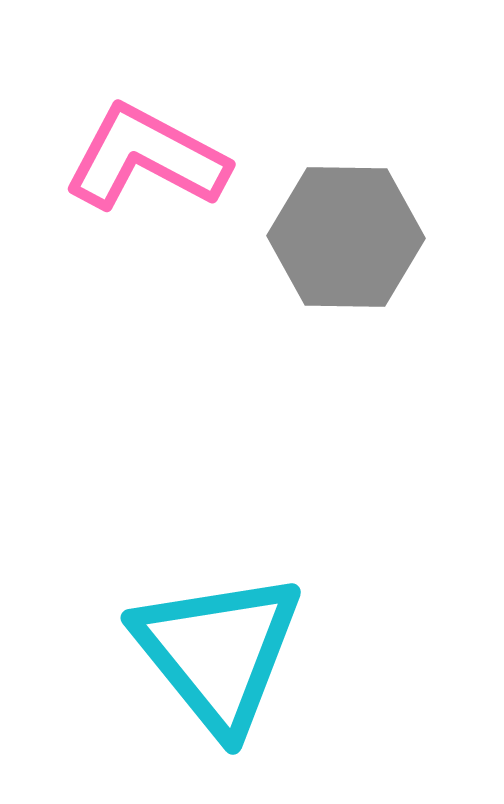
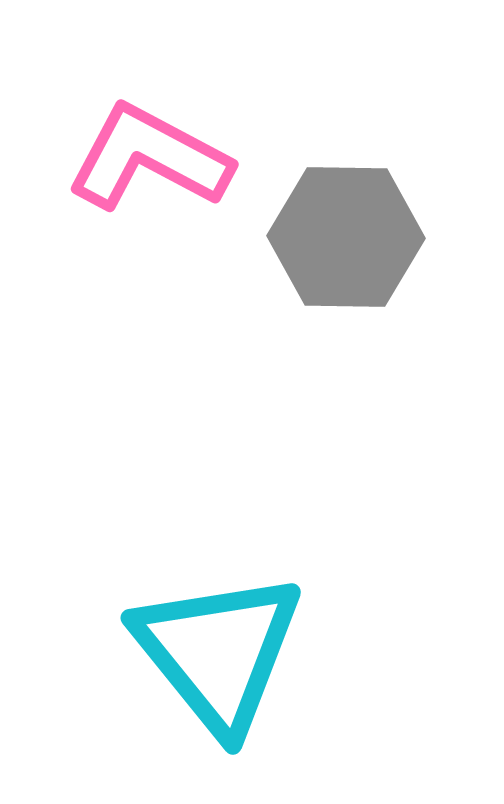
pink L-shape: moved 3 px right
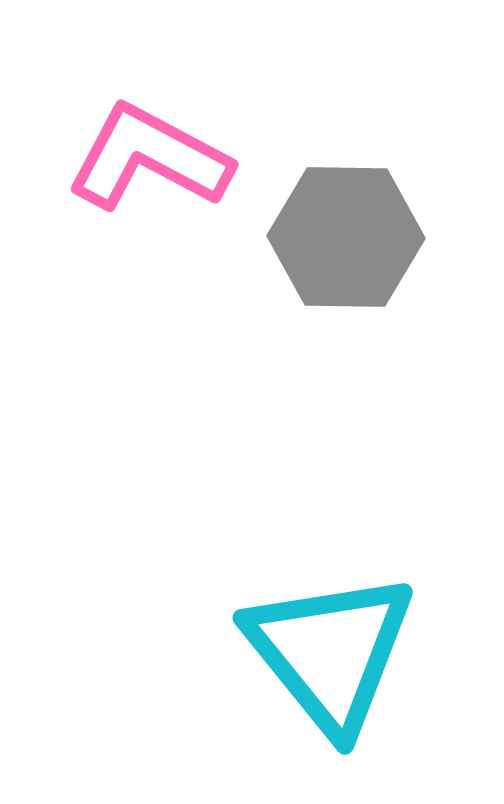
cyan triangle: moved 112 px right
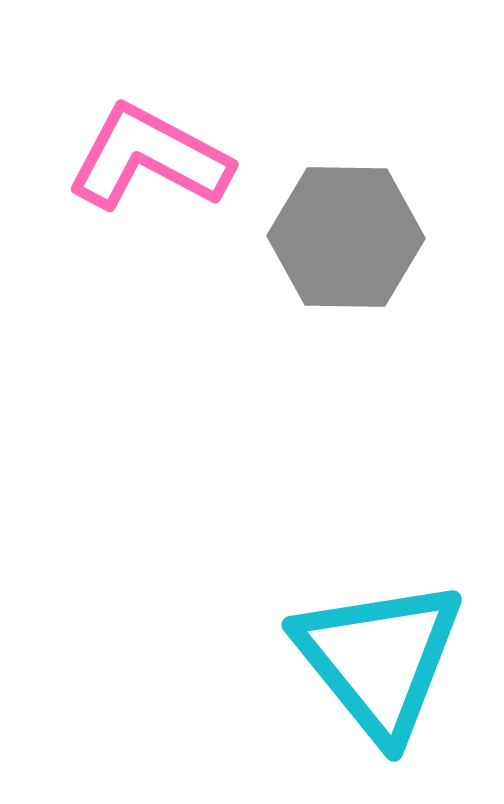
cyan triangle: moved 49 px right, 7 px down
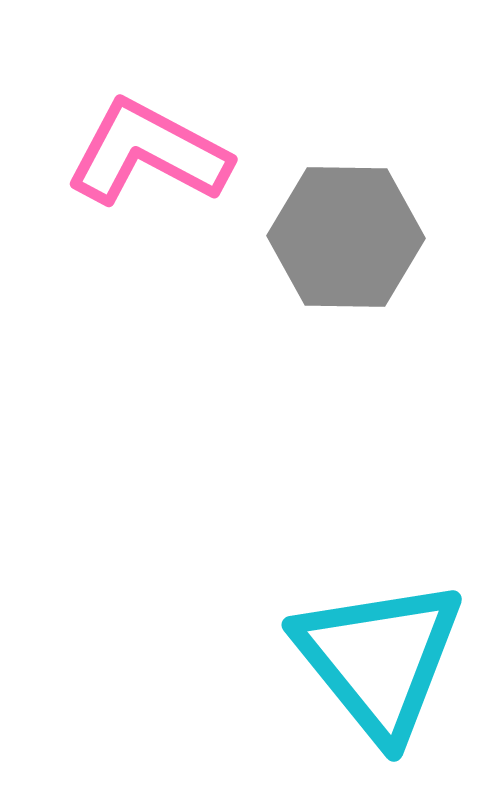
pink L-shape: moved 1 px left, 5 px up
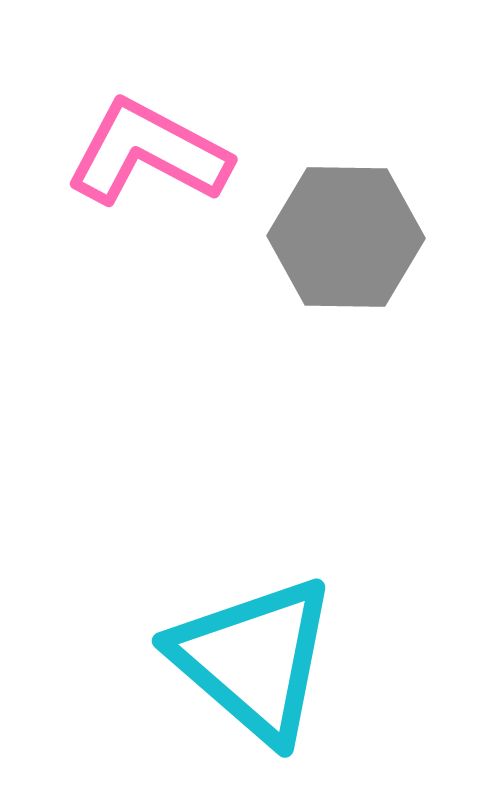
cyan triangle: moved 125 px left; rotated 10 degrees counterclockwise
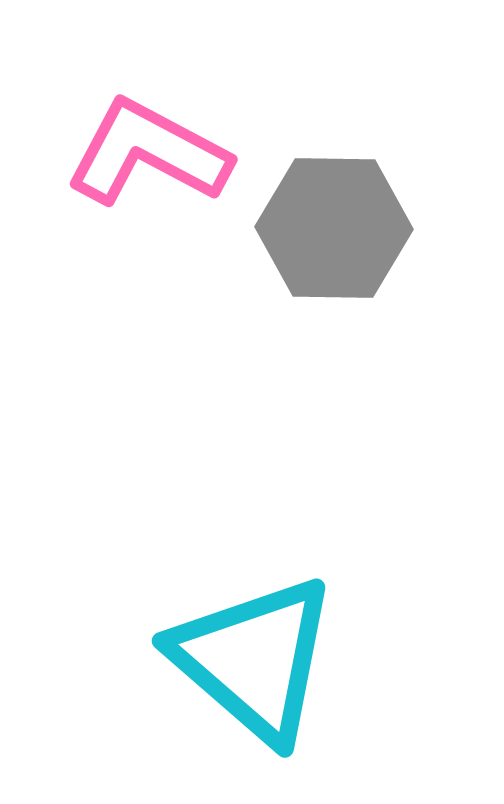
gray hexagon: moved 12 px left, 9 px up
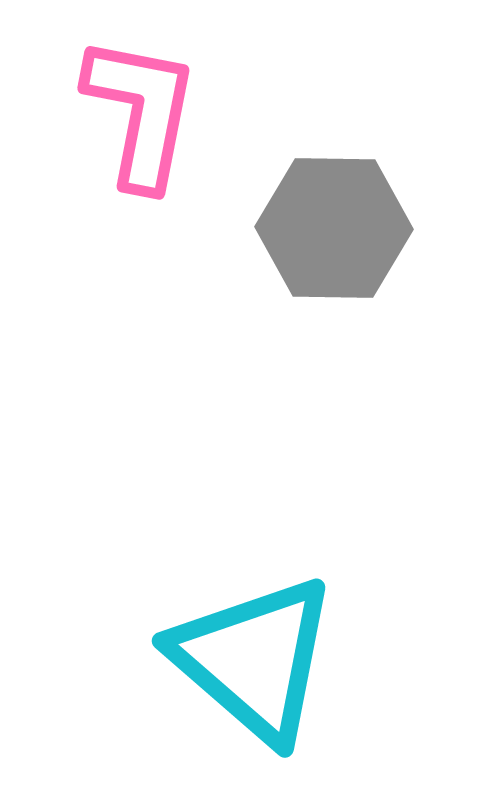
pink L-shape: moved 7 px left, 41 px up; rotated 73 degrees clockwise
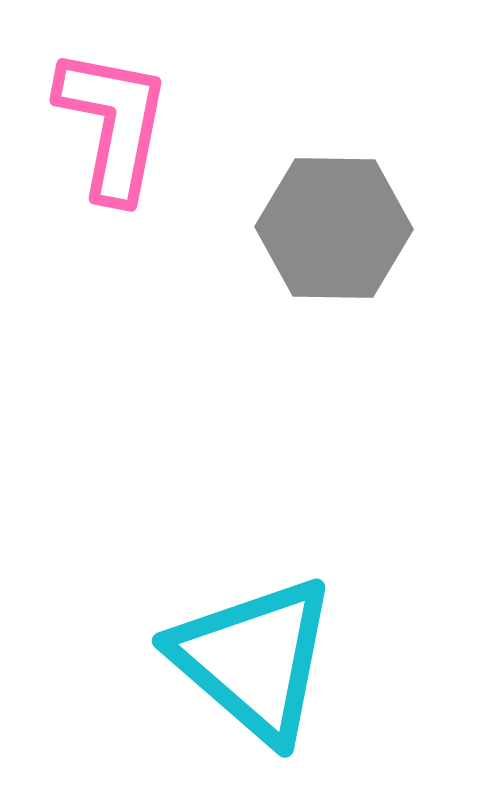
pink L-shape: moved 28 px left, 12 px down
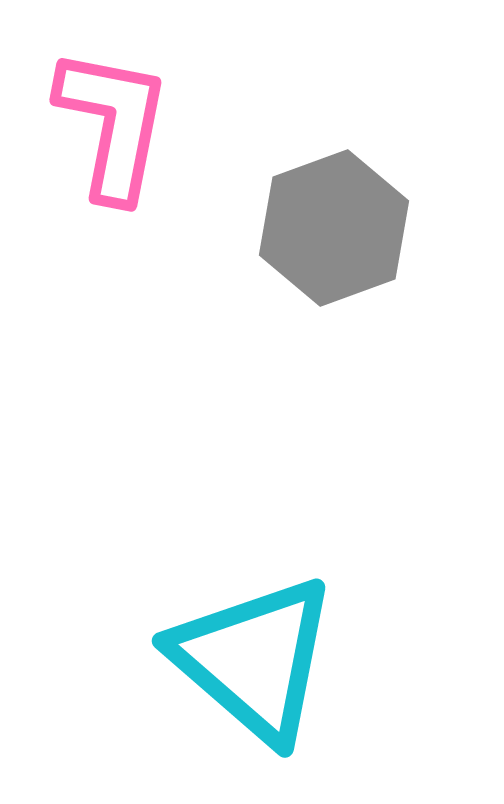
gray hexagon: rotated 21 degrees counterclockwise
